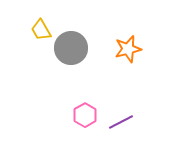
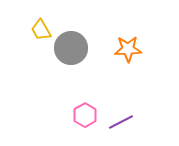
orange star: rotated 12 degrees clockwise
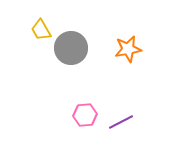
orange star: rotated 8 degrees counterclockwise
pink hexagon: rotated 25 degrees clockwise
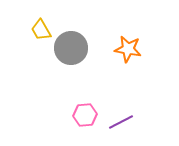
orange star: rotated 20 degrees clockwise
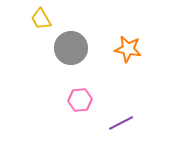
yellow trapezoid: moved 11 px up
pink hexagon: moved 5 px left, 15 px up
purple line: moved 1 px down
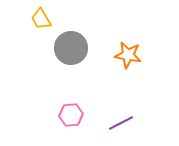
orange star: moved 6 px down
pink hexagon: moved 9 px left, 15 px down
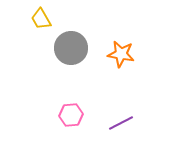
orange star: moved 7 px left, 1 px up
